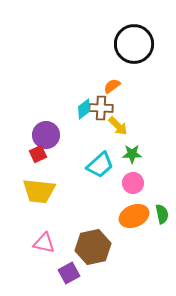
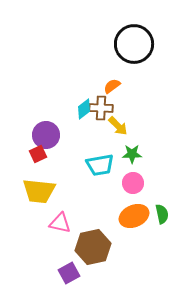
cyan trapezoid: rotated 32 degrees clockwise
pink triangle: moved 16 px right, 20 px up
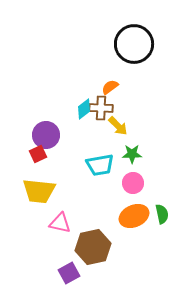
orange semicircle: moved 2 px left, 1 px down
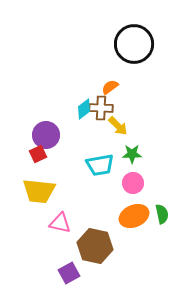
brown hexagon: moved 2 px right, 1 px up; rotated 24 degrees clockwise
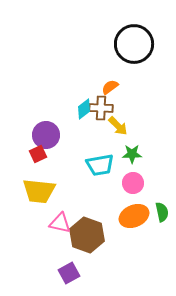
green semicircle: moved 2 px up
brown hexagon: moved 8 px left, 11 px up; rotated 8 degrees clockwise
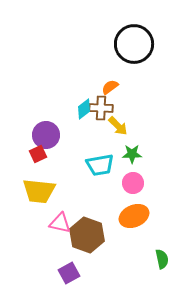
green semicircle: moved 47 px down
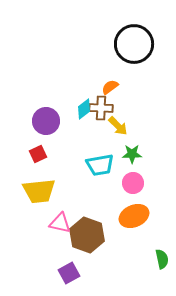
purple circle: moved 14 px up
yellow trapezoid: rotated 12 degrees counterclockwise
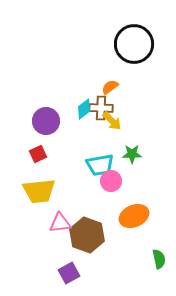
yellow arrow: moved 6 px left, 5 px up
pink circle: moved 22 px left, 2 px up
pink triangle: rotated 20 degrees counterclockwise
green semicircle: moved 3 px left
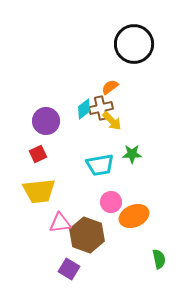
brown cross: rotated 15 degrees counterclockwise
pink circle: moved 21 px down
purple square: moved 4 px up; rotated 30 degrees counterclockwise
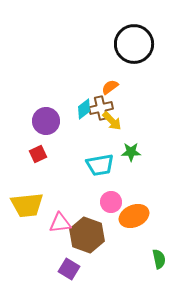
green star: moved 1 px left, 2 px up
yellow trapezoid: moved 12 px left, 14 px down
